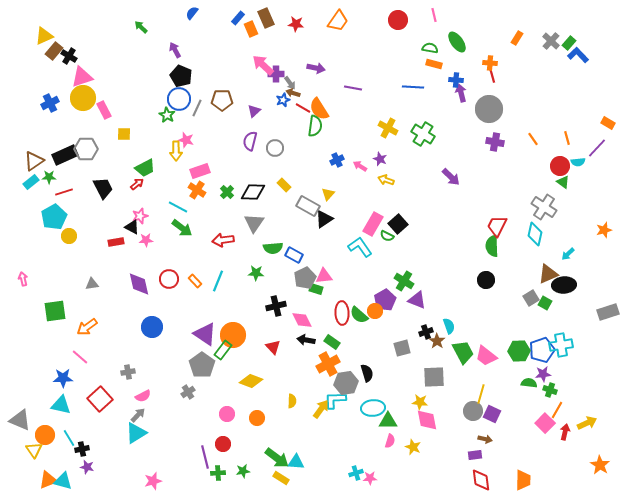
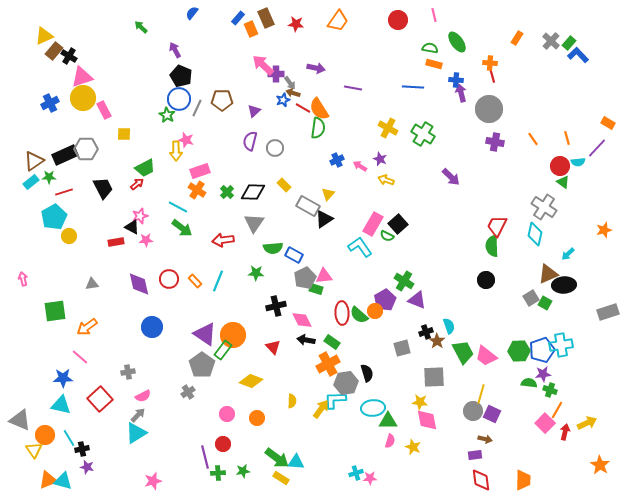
green semicircle at (315, 126): moved 3 px right, 2 px down
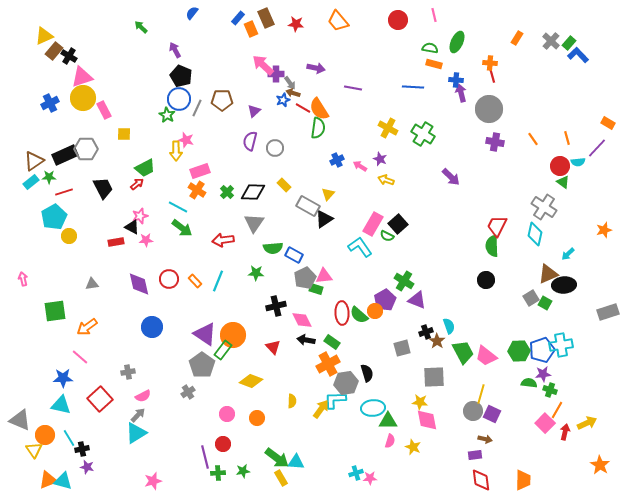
orange trapezoid at (338, 21): rotated 105 degrees clockwise
green ellipse at (457, 42): rotated 60 degrees clockwise
yellow rectangle at (281, 478): rotated 28 degrees clockwise
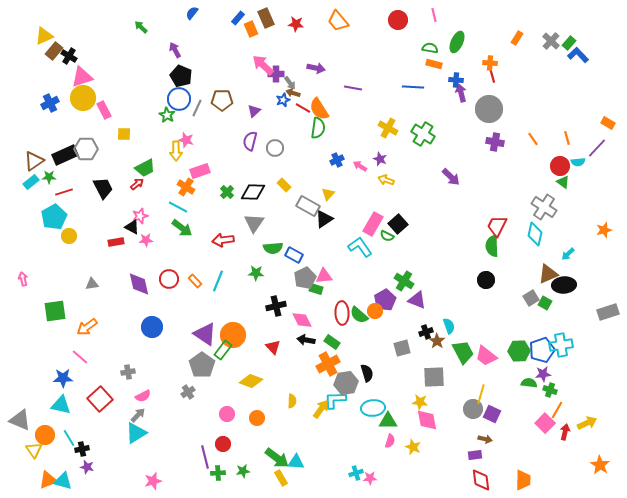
orange cross at (197, 190): moved 11 px left, 3 px up
gray circle at (473, 411): moved 2 px up
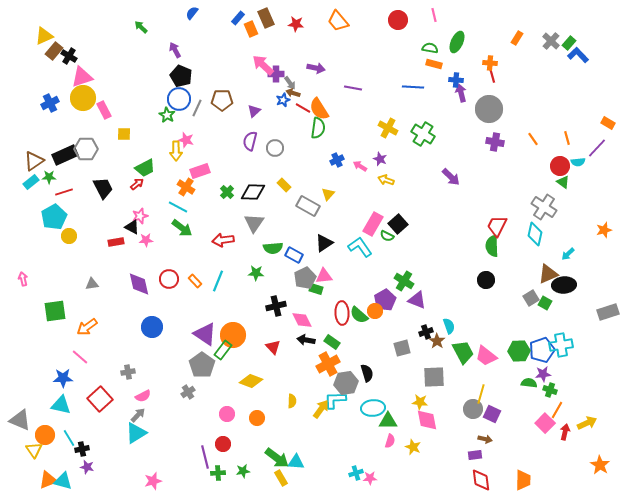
black triangle at (324, 219): moved 24 px down
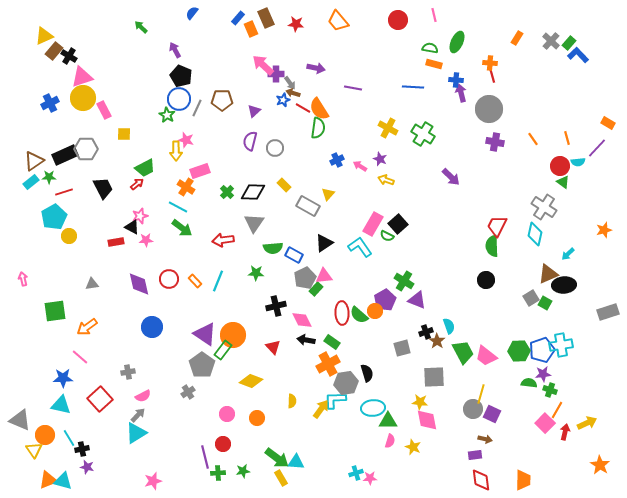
green rectangle at (316, 289): rotated 64 degrees counterclockwise
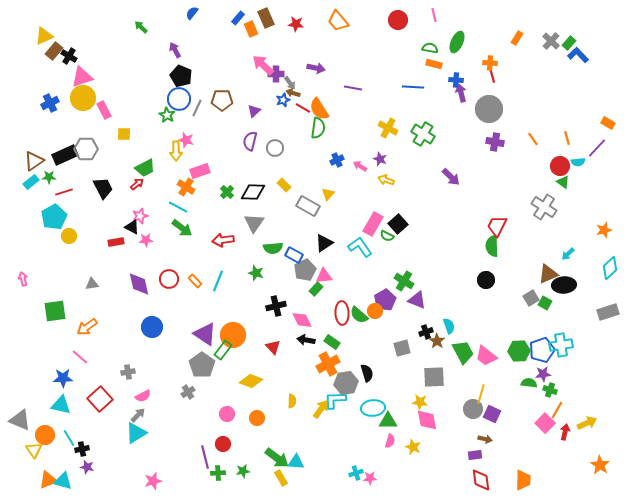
cyan diamond at (535, 234): moved 75 px right, 34 px down; rotated 35 degrees clockwise
green star at (256, 273): rotated 14 degrees clockwise
gray pentagon at (305, 278): moved 8 px up
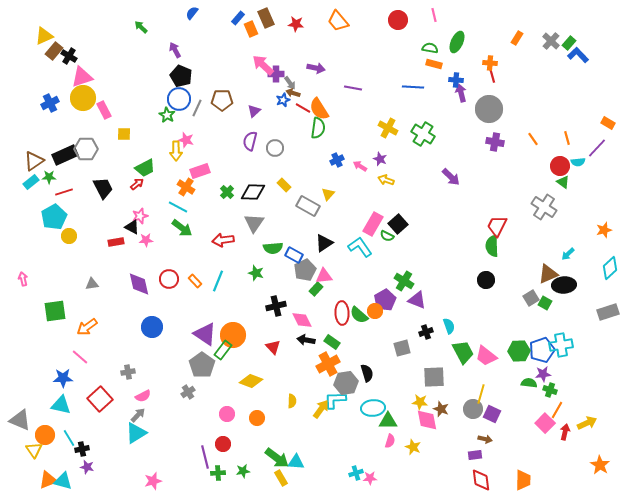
brown star at (437, 341): moved 4 px right, 68 px down; rotated 14 degrees counterclockwise
